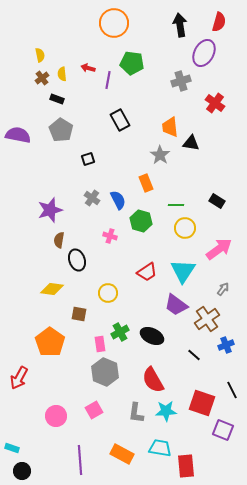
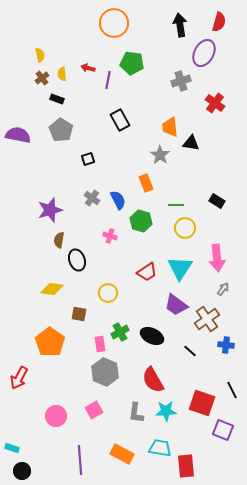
pink arrow at (219, 249): moved 2 px left, 9 px down; rotated 120 degrees clockwise
cyan triangle at (183, 271): moved 3 px left, 3 px up
blue cross at (226, 345): rotated 28 degrees clockwise
black line at (194, 355): moved 4 px left, 4 px up
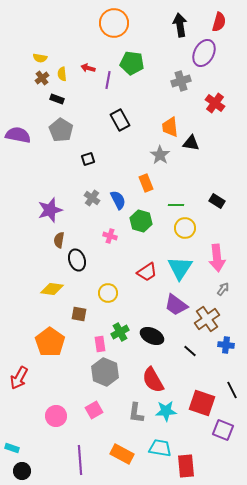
yellow semicircle at (40, 55): moved 3 px down; rotated 112 degrees clockwise
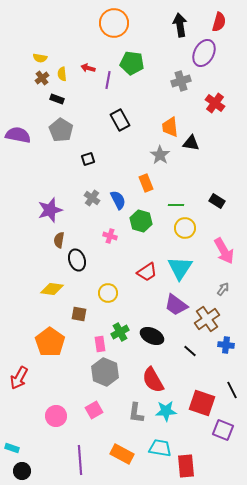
pink arrow at (217, 258): moved 7 px right, 7 px up; rotated 24 degrees counterclockwise
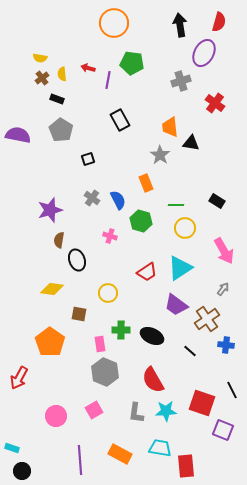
cyan triangle at (180, 268): rotated 24 degrees clockwise
green cross at (120, 332): moved 1 px right, 2 px up; rotated 30 degrees clockwise
orange rectangle at (122, 454): moved 2 px left
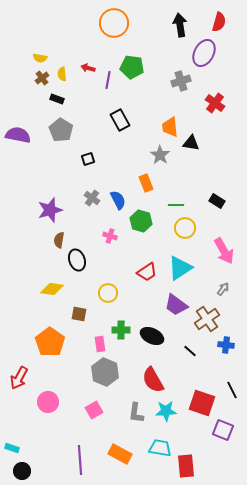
green pentagon at (132, 63): moved 4 px down
pink circle at (56, 416): moved 8 px left, 14 px up
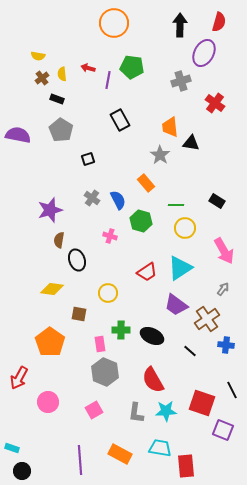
black arrow at (180, 25): rotated 10 degrees clockwise
yellow semicircle at (40, 58): moved 2 px left, 2 px up
orange rectangle at (146, 183): rotated 18 degrees counterclockwise
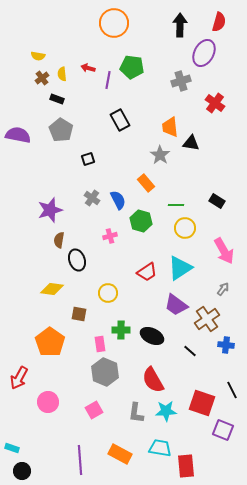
pink cross at (110, 236): rotated 32 degrees counterclockwise
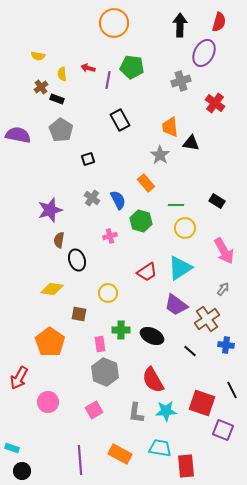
brown cross at (42, 78): moved 1 px left, 9 px down
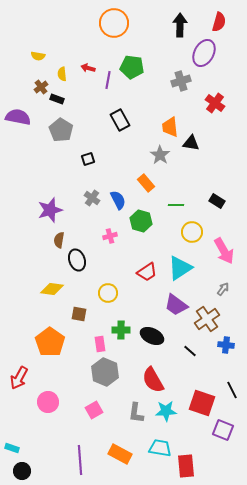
purple semicircle at (18, 135): moved 18 px up
yellow circle at (185, 228): moved 7 px right, 4 px down
